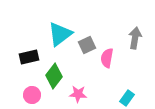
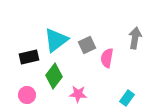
cyan triangle: moved 4 px left, 6 px down
pink circle: moved 5 px left
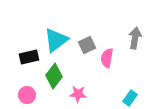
cyan rectangle: moved 3 px right
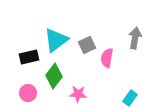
pink circle: moved 1 px right, 2 px up
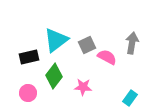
gray arrow: moved 3 px left, 5 px down
pink semicircle: moved 1 px up; rotated 108 degrees clockwise
pink star: moved 5 px right, 7 px up
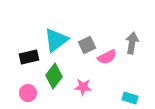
pink semicircle: rotated 126 degrees clockwise
cyan rectangle: rotated 70 degrees clockwise
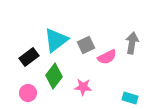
gray square: moved 1 px left
black rectangle: rotated 24 degrees counterclockwise
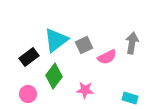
gray square: moved 2 px left
pink star: moved 2 px right, 3 px down
pink circle: moved 1 px down
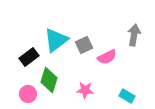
gray arrow: moved 2 px right, 8 px up
green diamond: moved 5 px left, 4 px down; rotated 20 degrees counterclockwise
cyan rectangle: moved 3 px left, 2 px up; rotated 14 degrees clockwise
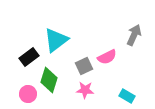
gray arrow: rotated 15 degrees clockwise
gray square: moved 21 px down
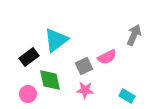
green diamond: moved 1 px right; rotated 30 degrees counterclockwise
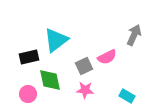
black rectangle: rotated 24 degrees clockwise
